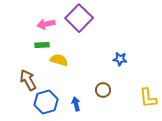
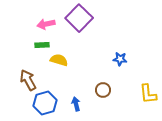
yellow L-shape: moved 4 px up
blue hexagon: moved 1 px left, 1 px down
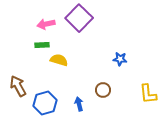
brown arrow: moved 10 px left, 6 px down
blue arrow: moved 3 px right
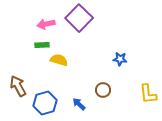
blue arrow: rotated 32 degrees counterclockwise
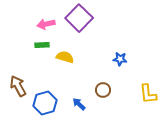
yellow semicircle: moved 6 px right, 3 px up
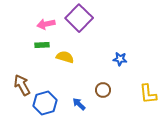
brown arrow: moved 4 px right, 1 px up
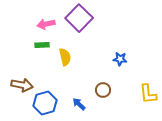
yellow semicircle: rotated 60 degrees clockwise
brown arrow: rotated 130 degrees clockwise
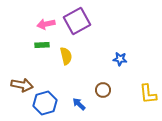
purple square: moved 2 px left, 3 px down; rotated 16 degrees clockwise
yellow semicircle: moved 1 px right, 1 px up
